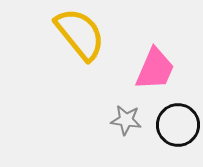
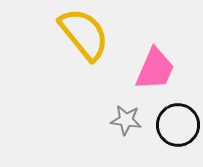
yellow semicircle: moved 4 px right
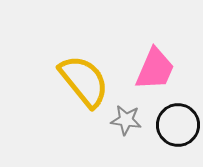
yellow semicircle: moved 47 px down
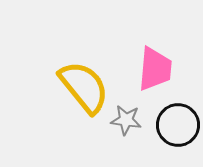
pink trapezoid: rotated 18 degrees counterclockwise
yellow semicircle: moved 6 px down
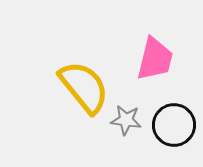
pink trapezoid: moved 10 px up; rotated 9 degrees clockwise
black circle: moved 4 px left
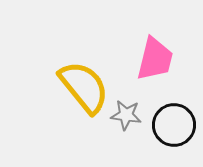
gray star: moved 5 px up
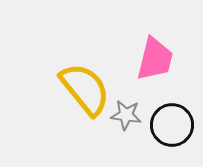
yellow semicircle: moved 1 px right, 2 px down
black circle: moved 2 px left
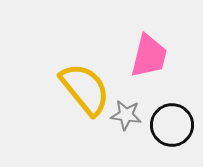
pink trapezoid: moved 6 px left, 3 px up
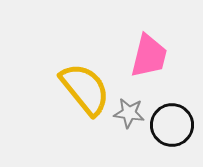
gray star: moved 3 px right, 2 px up
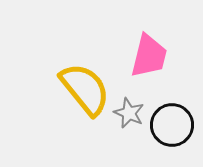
gray star: rotated 16 degrees clockwise
